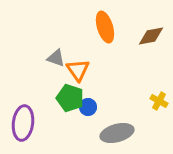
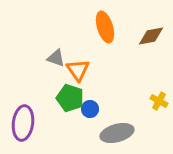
blue circle: moved 2 px right, 2 px down
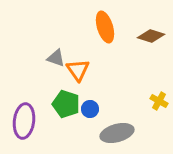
brown diamond: rotated 28 degrees clockwise
green pentagon: moved 4 px left, 6 px down
purple ellipse: moved 1 px right, 2 px up
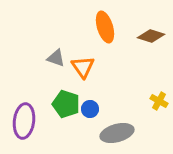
orange triangle: moved 5 px right, 3 px up
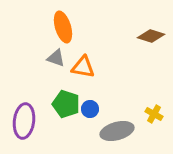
orange ellipse: moved 42 px left
orange triangle: rotated 45 degrees counterclockwise
yellow cross: moved 5 px left, 13 px down
gray ellipse: moved 2 px up
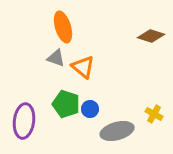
orange triangle: rotated 30 degrees clockwise
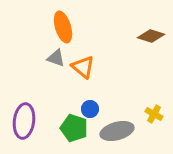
green pentagon: moved 8 px right, 24 px down
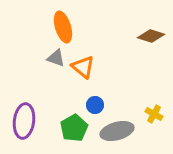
blue circle: moved 5 px right, 4 px up
green pentagon: rotated 24 degrees clockwise
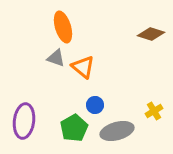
brown diamond: moved 2 px up
yellow cross: moved 3 px up; rotated 30 degrees clockwise
